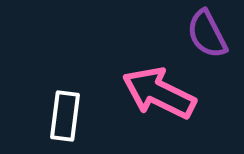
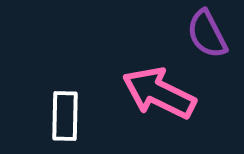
white rectangle: rotated 6 degrees counterclockwise
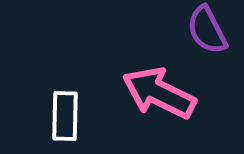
purple semicircle: moved 4 px up
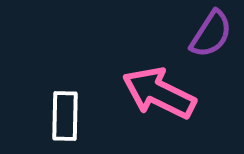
purple semicircle: moved 4 px right, 4 px down; rotated 120 degrees counterclockwise
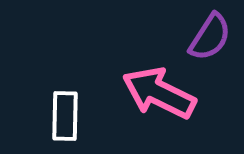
purple semicircle: moved 1 px left, 3 px down
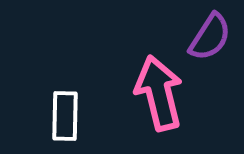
pink arrow: rotated 50 degrees clockwise
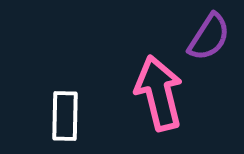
purple semicircle: moved 1 px left
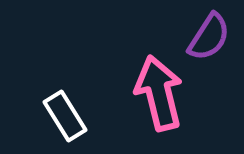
white rectangle: rotated 33 degrees counterclockwise
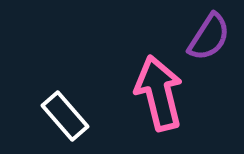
white rectangle: rotated 9 degrees counterclockwise
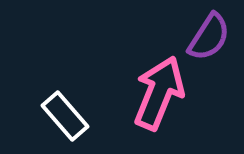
pink arrow: rotated 36 degrees clockwise
